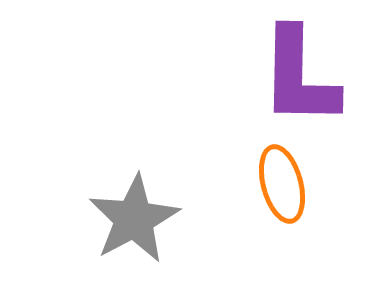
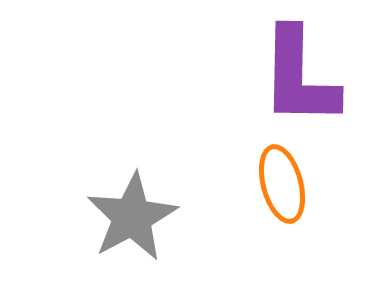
gray star: moved 2 px left, 2 px up
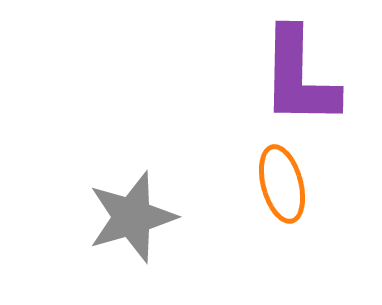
gray star: rotated 12 degrees clockwise
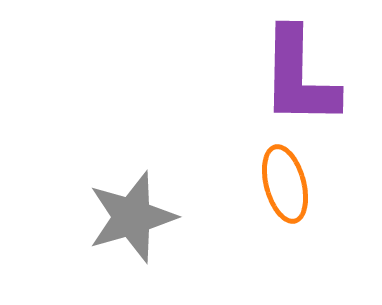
orange ellipse: moved 3 px right
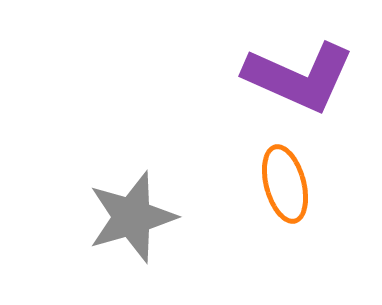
purple L-shape: rotated 67 degrees counterclockwise
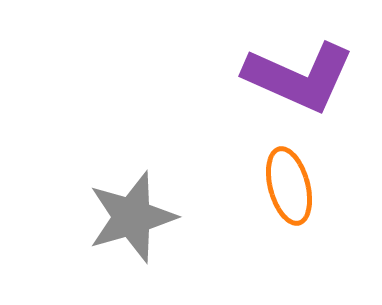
orange ellipse: moved 4 px right, 2 px down
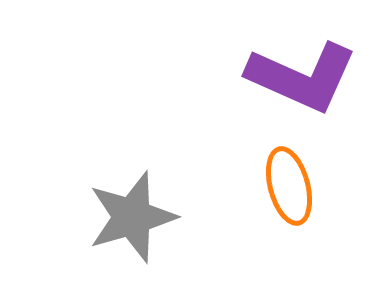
purple L-shape: moved 3 px right
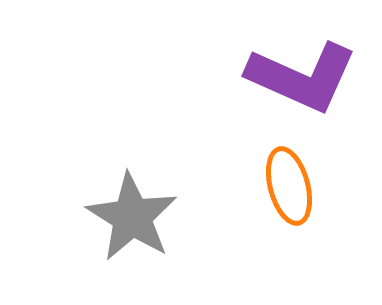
gray star: rotated 24 degrees counterclockwise
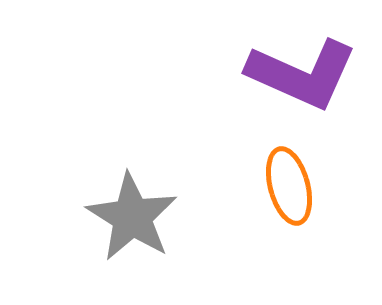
purple L-shape: moved 3 px up
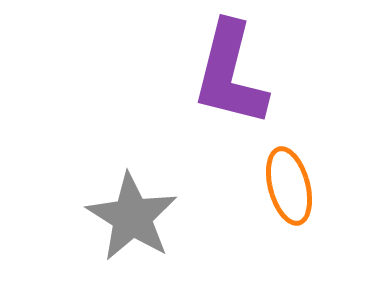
purple L-shape: moved 72 px left; rotated 80 degrees clockwise
